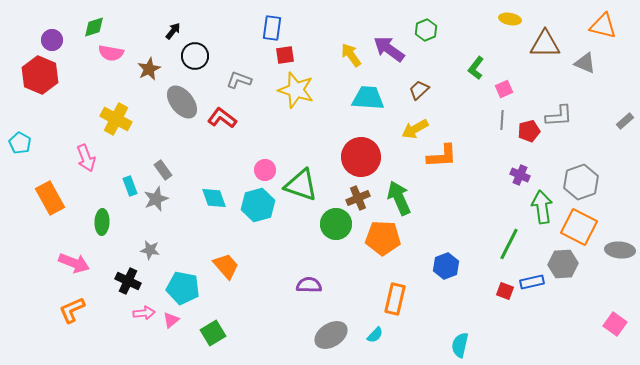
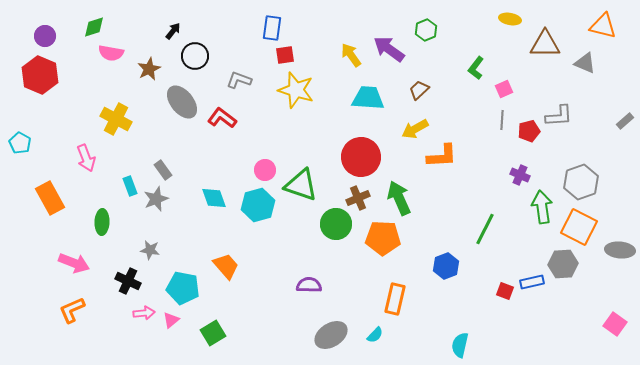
purple circle at (52, 40): moved 7 px left, 4 px up
green line at (509, 244): moved 24 px left, 15 px up
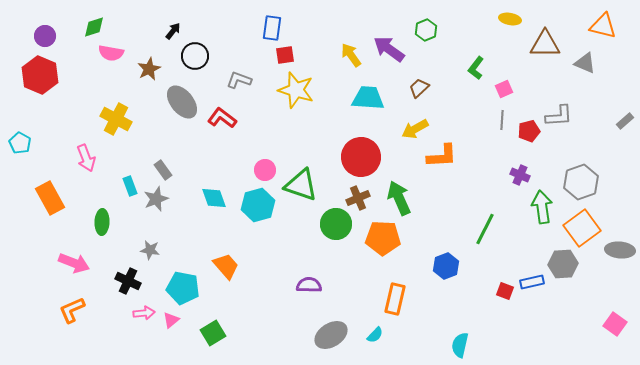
brown trapezoid at (419, 90): moved 2 px up
orange square at (579, 227): moved 3 px right, 1 px down; rotated 27 degrees clockwise
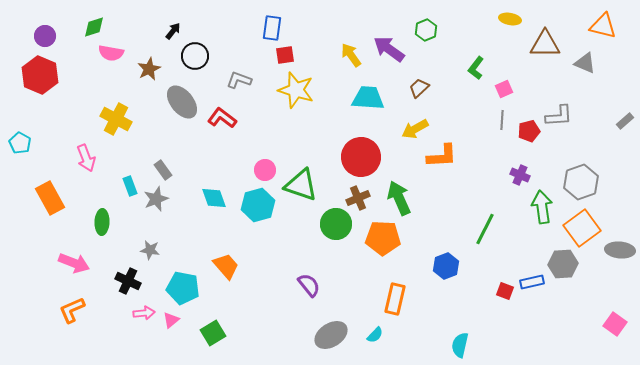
purple semicircle at (309, 285): rotated 50 degrees clockwise
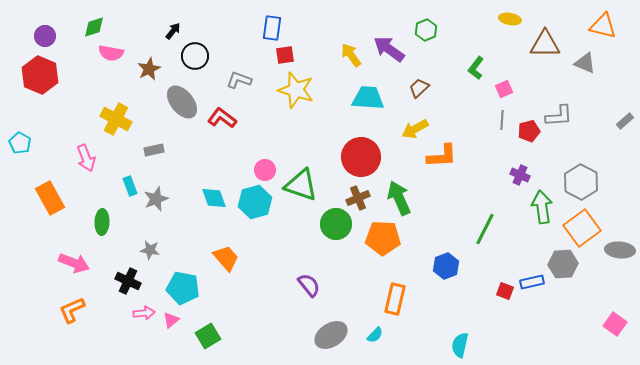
gray rectangle at (163, 170): moved 9 px left, 20 px up; rotated 66 degrees counterclockwise
gray hexagon at (581, 182): rotated 12 degrees counterclockwise
cyan hexagon at (258, 205): moved 3 px left, 3 px up
orange trapezoid at (226, 266): moved 8 px up
green square at (213, 333): moved 5 px left, 3 px down
